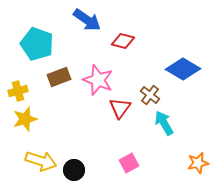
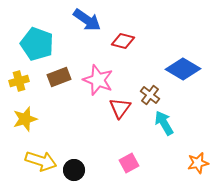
yellow cross: moved 1 px right, 10 px up
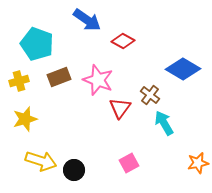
red diamond: rotated 15 degrees clockwise
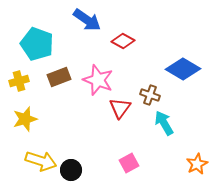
brown cross: rotated 18 degrees counterclockwise
orange star: moved 1 px left, 1 px down; rotated 15 degrees counterclockwise
black circle: moved 3 px left
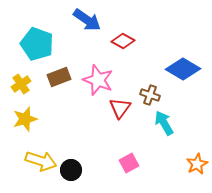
yellow cross: moved 2 px right, 3 px down; rotated 18 degrees counterclockwise
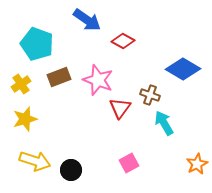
yellow arrow: moved 6 px left
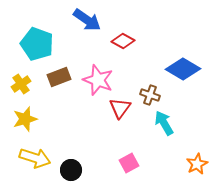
yellow arrow: moved 3 px up
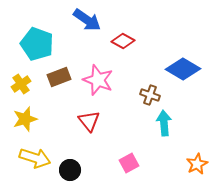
red triangle: moved 31 px left, 13 px down; rotated 15 degrees counterclockwise
cyan arrow: rotated 25 degrees clockwise
black circle: moved 1 px left
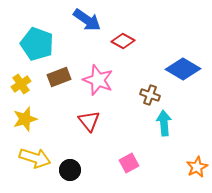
orange star: moved 3 px down
